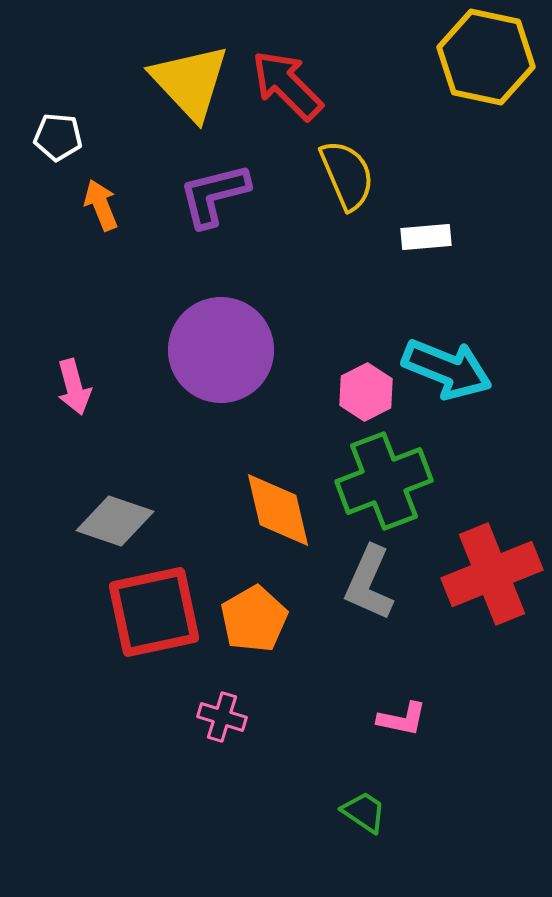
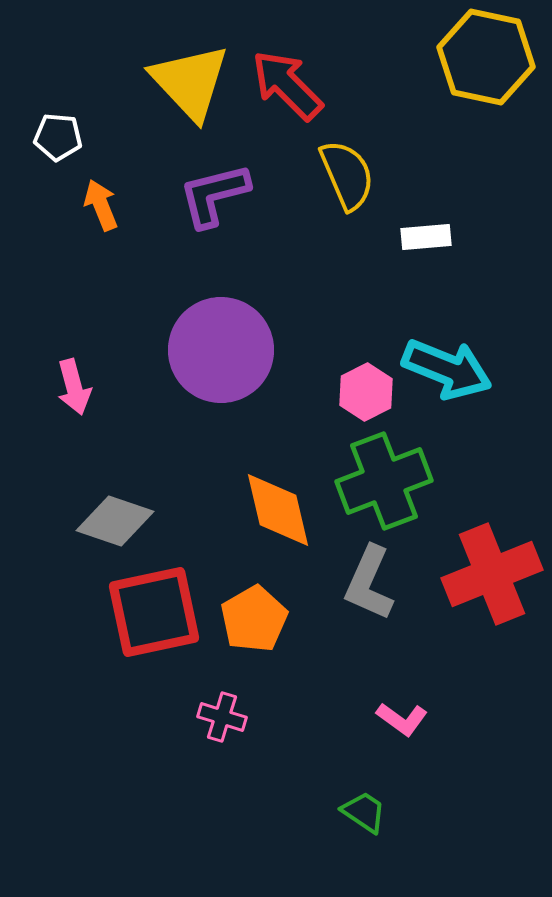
pink L-shape: rotated 24 degrees clockwise
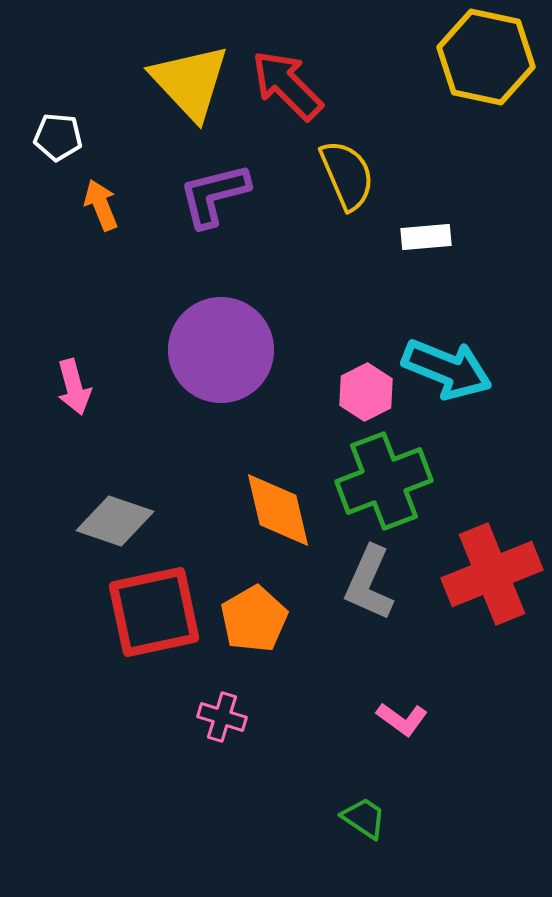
green trapezoid: moved 6 px down
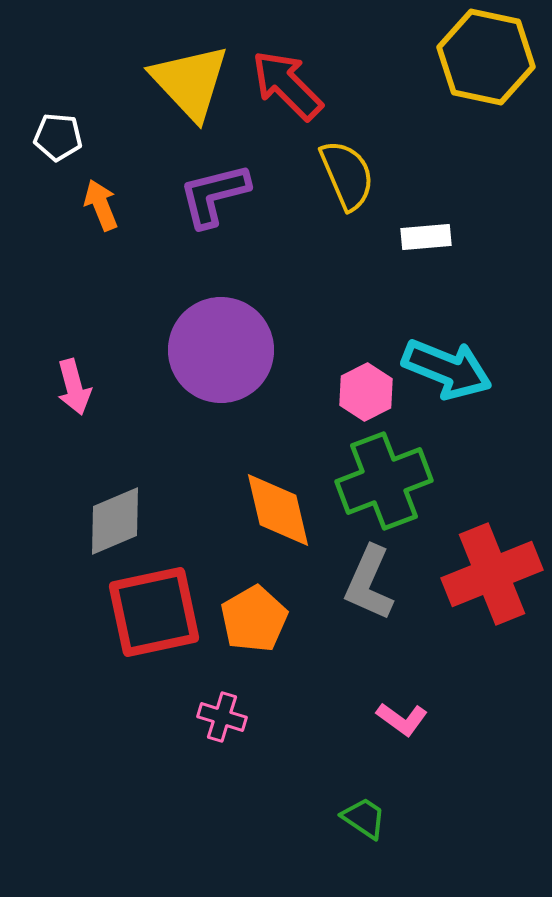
gray diamond: rotated 42 degrees counterclockwise
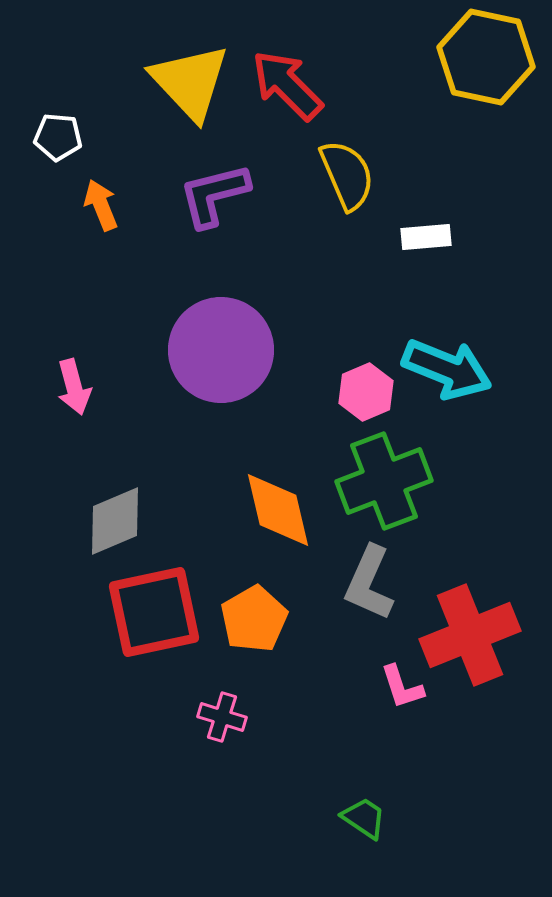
pink hexagon: rotated 4 degrees clockwise
red cross: moved 22 px left, 61 px down
pink L-shape: moved 32 px up; rotated 36 degrees clockwise
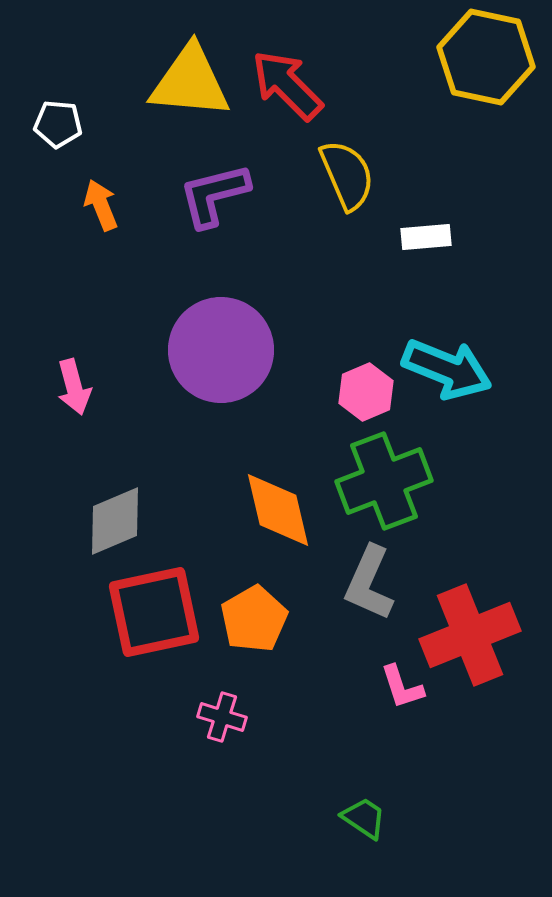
yellow triangle: rotated 42 degrees counterclockwise
white pentagon: moved 13 px up
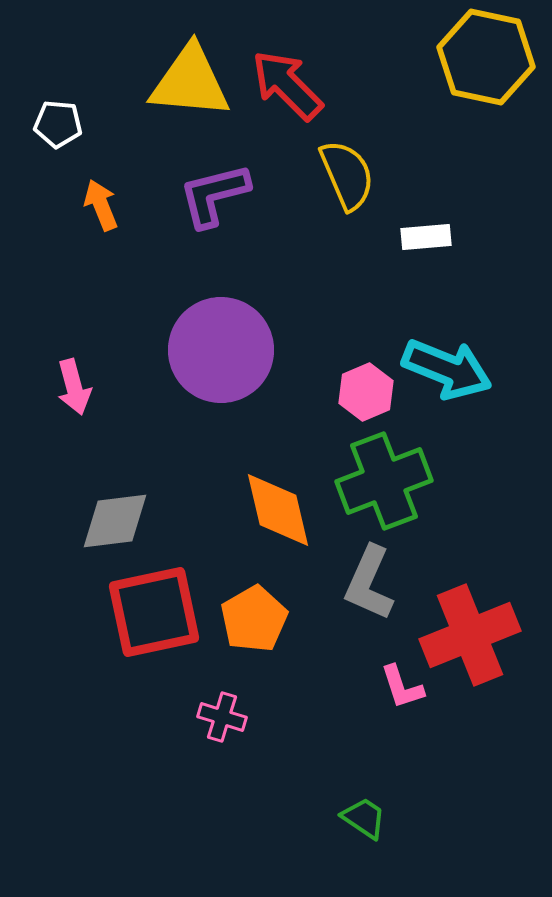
gray diamond: rotated 16 degrees clockwise
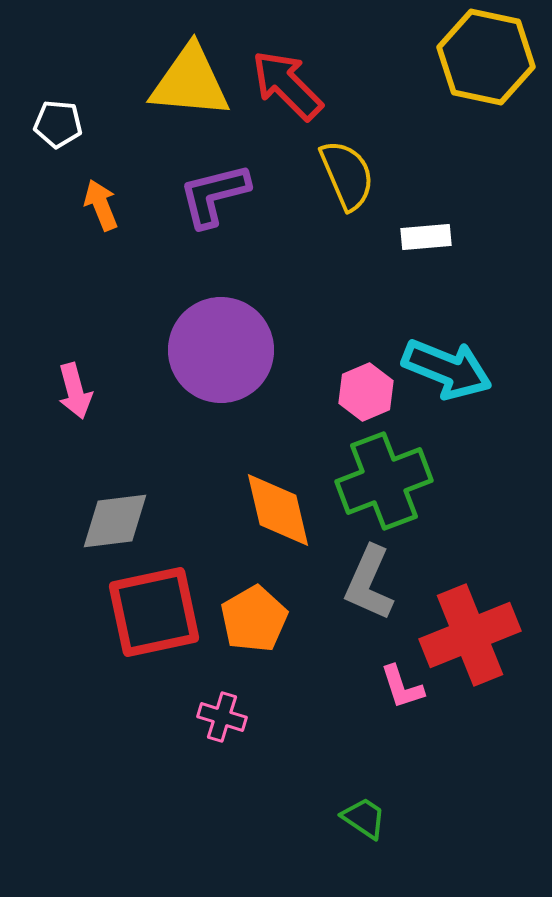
pink arrow: moved 1 px right, 4 px down
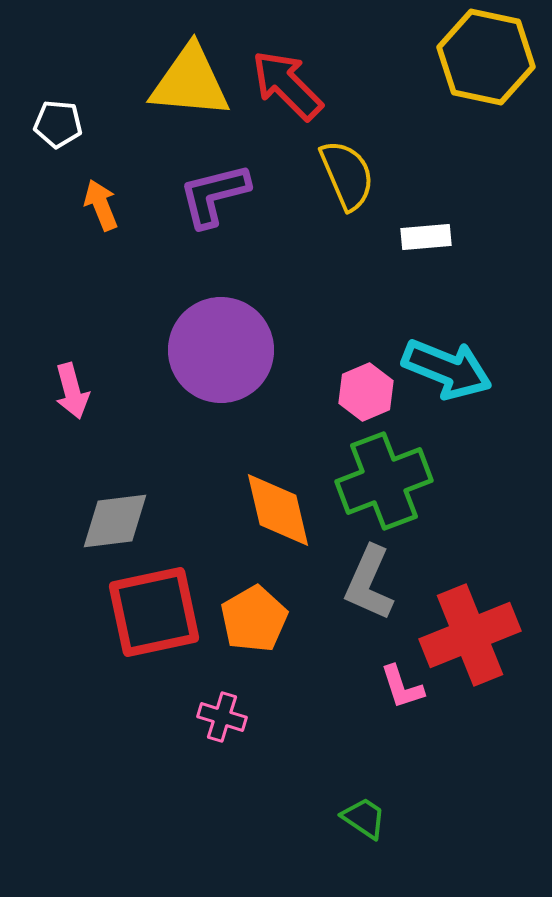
pink arrow: moved 3 px left
